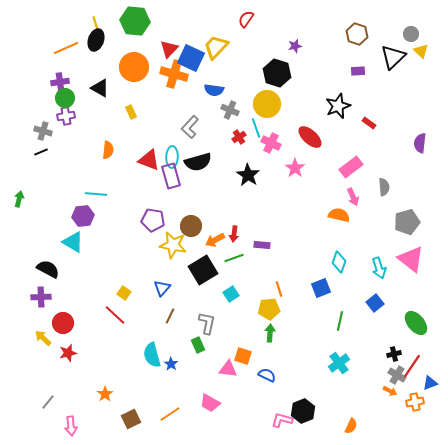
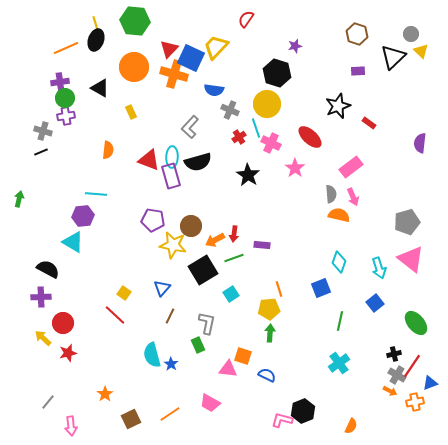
gray semicircle at (384, 187): moved 53 px left, 7 px down
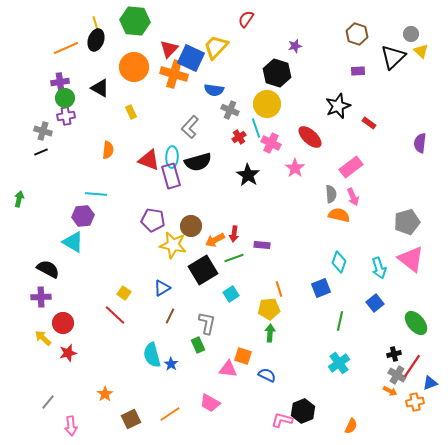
blue triangle at (162, 288): rotated 18 degrees clockwise
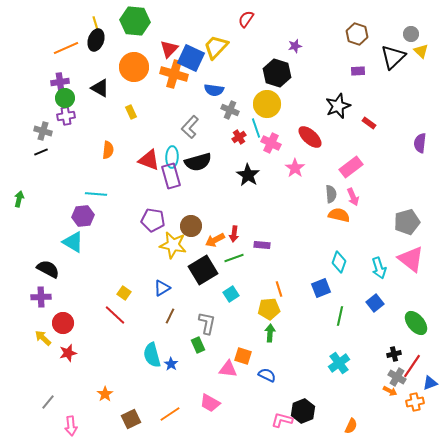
green line at (340, 321): moved 5 px up
gray cross at (397, 375): moved 2 px down
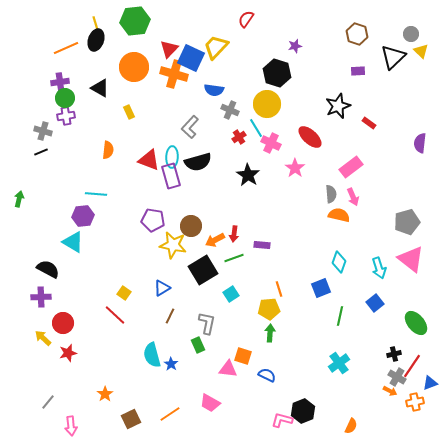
green hexagon at (135, 21): rotated 12 degrees counterclockwise
yellow rectangle at (131, 112): moved 2 px left
cyan line at (256, 128): rotated 12 degrees counterclockwise
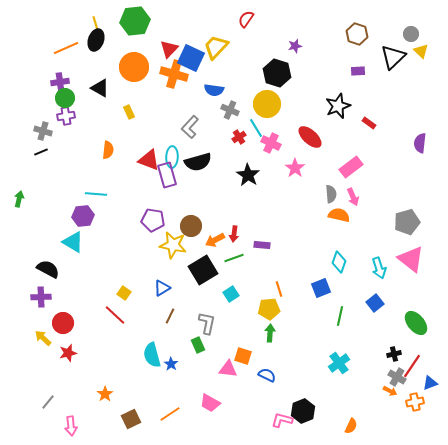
purple rectangle at (171, 176): moved 4 px left, 1 px up
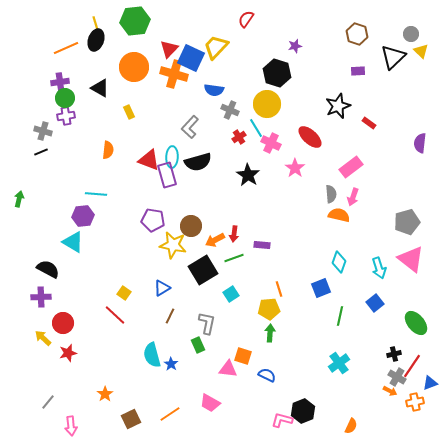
pink arrow at (353, 197): rotated 42 degrees clockwise
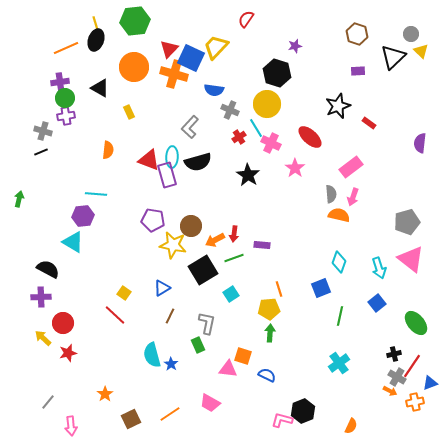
blue square at (375, 303): moved 2 px right
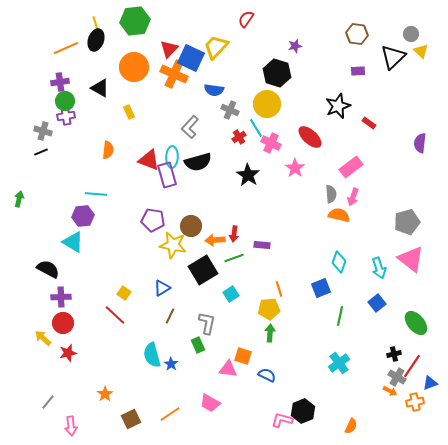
brown hexagon at (357, 34): rotated 10 degrees counterclockwise
orange cross at (174, 74): rotated 8 degrees clockwise
green circle at (65, 98): moved 3 px down
orange arrow at (215, 240): rotated 24 degrees clockwise
purple cross at (41, 297): moved 20 px right
